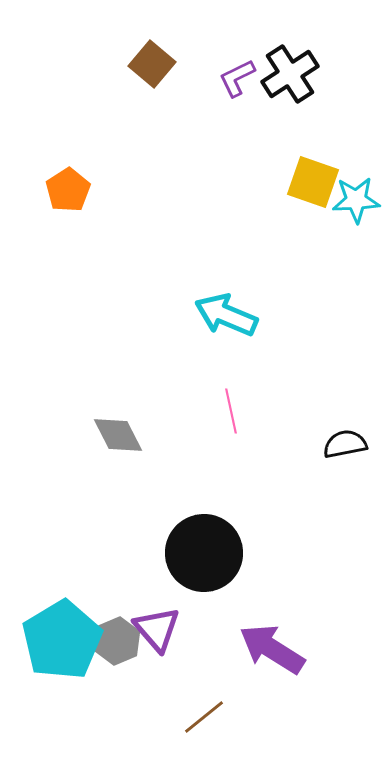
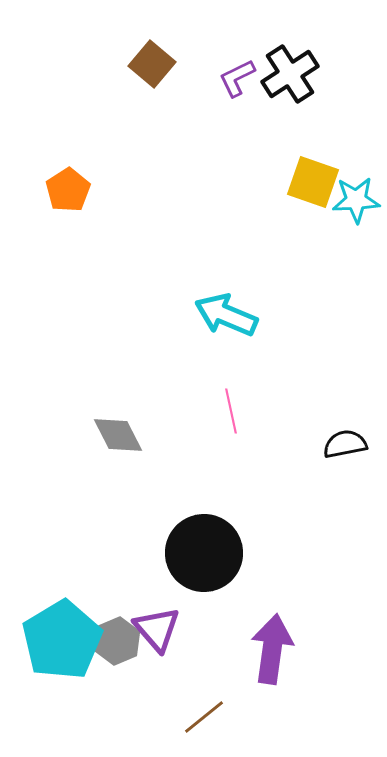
purple arrow: rotated 66 degrees clockwise
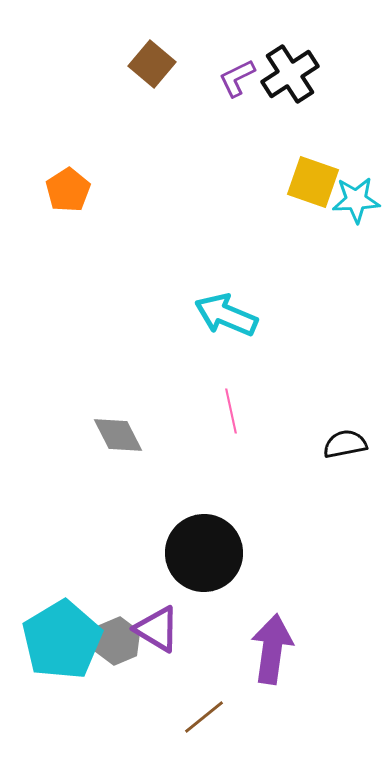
purple triangle: rotated 18 degrees counterclockwise
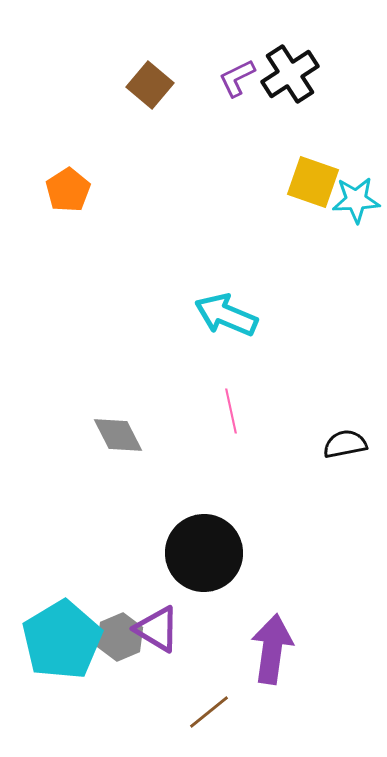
brown square: moved 2 px left, 21 px down
gray hexagon: moved 3 px right, 4 px up
brown line: moved 5 px right, 5 px up
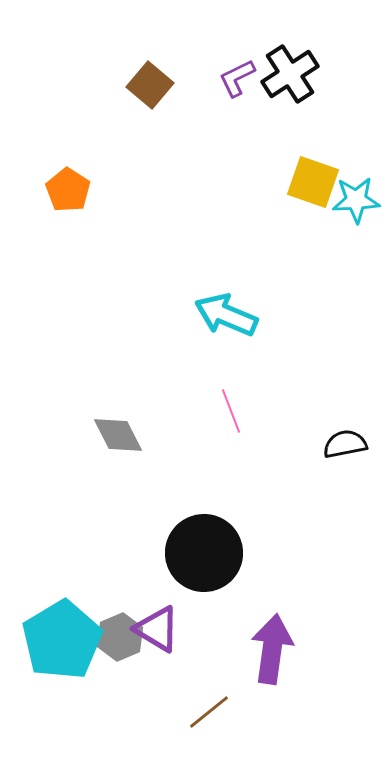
orange pentagon: rotated 6 degrees counterclockwise
pink line: rotated 9 degrees counterclockwise
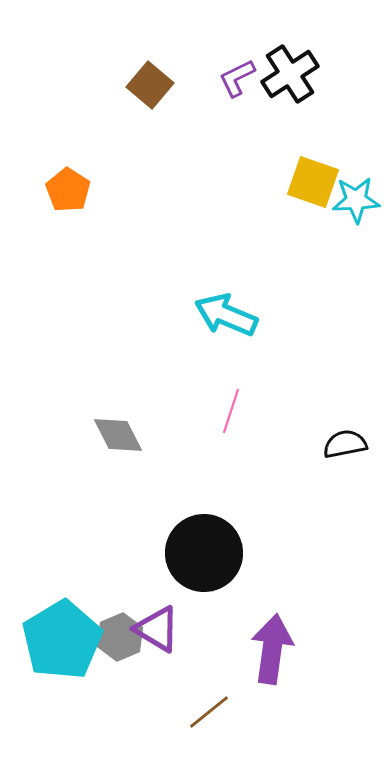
pink line: rotated 39 degrees clockwise
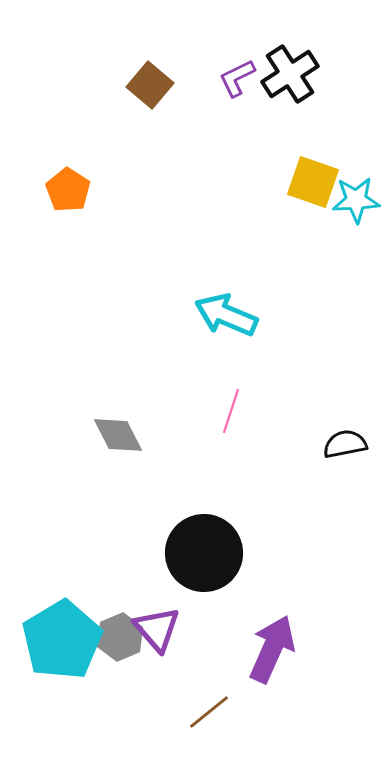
purple triangle: rotated 18 degrees clockwise
purple arrow: rotated 16 degrees clockwise
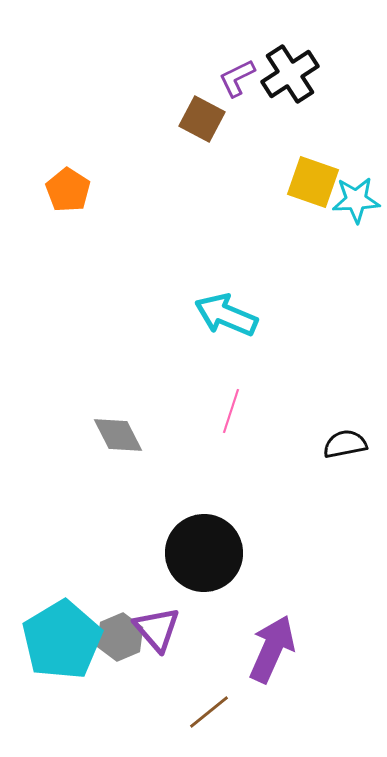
brown square: moved 52 px right, 34 px down; rotated 12 degrees counterclockwise
